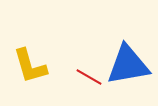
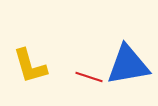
red line: rotated 12 degrees counterclockwise
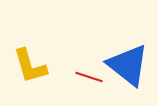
blue triangle: rotated 48 degrees clockwise
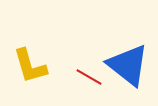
red line: rotated 12 degrees clockwise
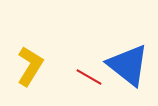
yellow L-shape: rotated 132 degrees counterclockwise
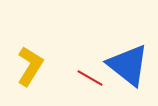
red line: moved 1 px right, 1 px down
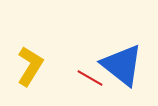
blue triangle: moved 6 px left
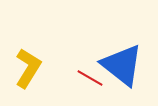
yellow L-shape: moved 2 px left, 2 px down
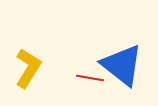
red line: rotated 20 degrees counterclockwise
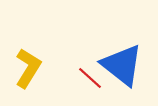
red line: rotated 32 degrees clockwise
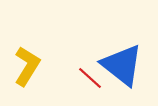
yellow L-shape: moved 1 px left, 2 px up
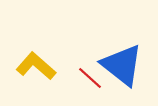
yellow L-shape: moved 9 px right; rotated 81 degrees counterclockwise
